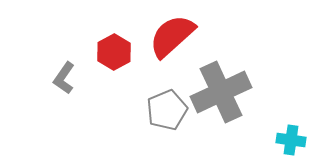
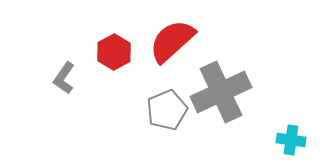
red semicircle: moved 5 px down
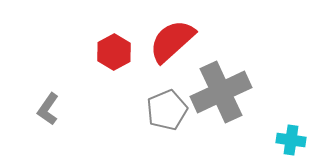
gray L-shape: moved 16 px left, 31 px down
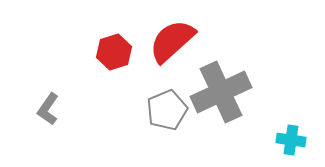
red hexagon: rotated 12 degrees clockwise
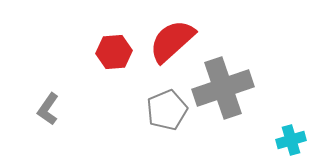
red hexagon: rotated 12 degrees clockwise
gray cross: moved 2 px right, 4 px up; rotated 6 degrees clockwise
cyan cross: rotated 24 degrees counterclockwise
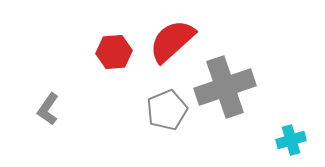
gray cross: moved 2 px right, 1 px up
